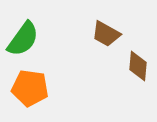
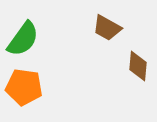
brown trapezoid: moved 1 px right, 6 px up
orange pentagon: moved 6 px left, 1 px up
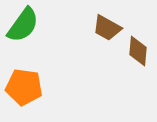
green semicircle: moved 14 px up
brown diamond: moved 15 px up
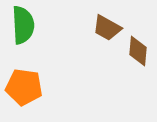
green semicircle: rotated 39 degrees counterclockwise
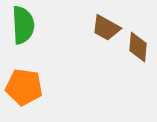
brown trapezoid: moved 1 px left
brown diamond: moved 4 px up
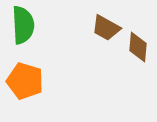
orange pentagon: moved 1 px right, 6 px up; rotated 9 degrees clockwise
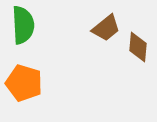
brown trapezoid: rotated 68 degrees counterclockwise
orange pentagon: moved 1 px left, 2 px down
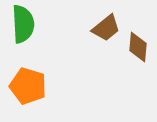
green semicircle: moved 1 px up
orange pentagon: moved 4 px right, 3 px down
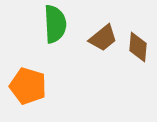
green semicircle: moved 32 px right
brown trapezoid: moved 3 px left, 10 px down
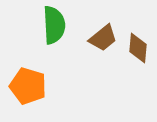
green semicircle: moved 1 px left, 1 px down
brown diamond: moved 1 px down
